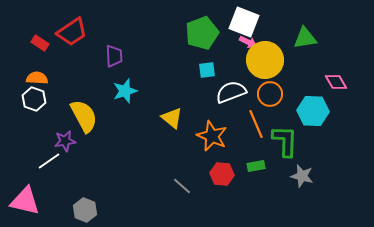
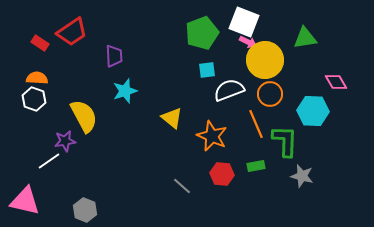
white semicircle: moved 2 px left, 2 px up
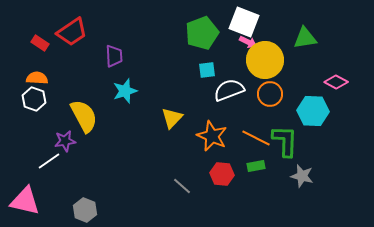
pink diamond: rotated 30 degrees counterclockwise
yellow triangle: rotated 35 degrees clockwise
orange line: moved 14 px down; rotated 40 degrees counterclockwise
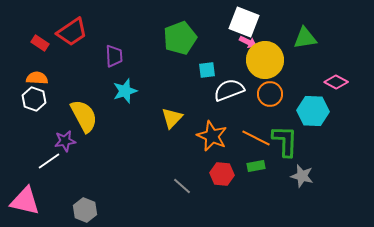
green pentagon: moved 22 px left, 5 px down
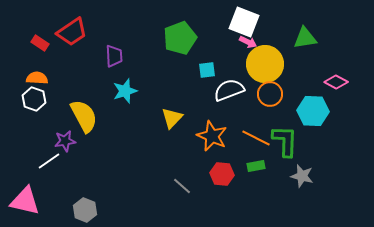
yellow circle: moved 4 px down
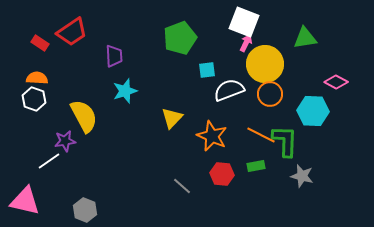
pink arrow: moved 2 px left, 1 px down; rotated 90 degrees counterclockwise
orange line: moved 5 px right, 3 px up
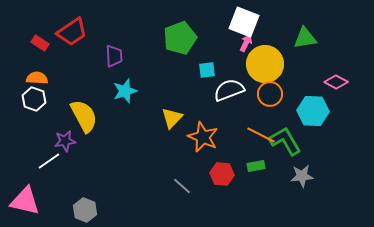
orange star: moved 9 px left, 1 px down
green L-shape: rotated 32 degrees counterclockwise
gray star: rotated 20 degrees counterclockwise
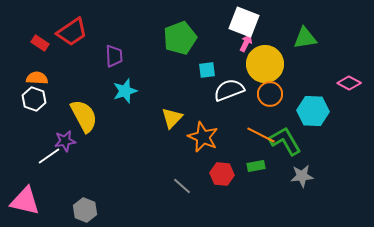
pink diamond: moved 13 px right, 1 px down
white line: moved 5 px up
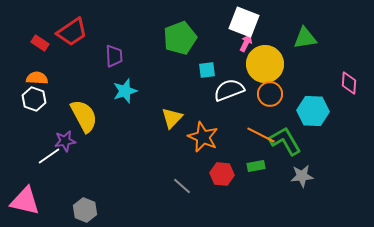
pink diamond: rotated 65 degrees clockwise
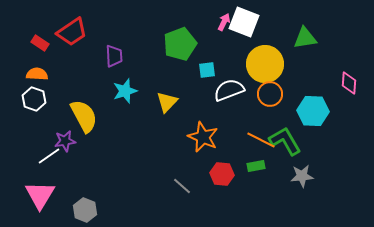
green pentagon: moved 6 px down
pink arrow: moved 22 px left, 21 px up
orange semicircle: moved 4 px up
yellow triangle: moved 5 px left, 16 px up
orange line: moved 5 px down
pink triangle: moved 15 px right, 6 px up; rotated 48 degrees clockwise
